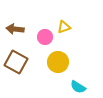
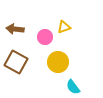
cyan semicircle: moved 5 px left; rotated 21 degrees clockwise
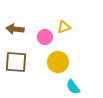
brown square: rotated 25 degrees counterclockwise
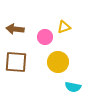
cyan semicircle: rotated 42 degrees counterclockwise
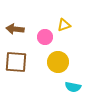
yellow triangle: moved 2 px up
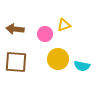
pink circle: moved 3 px up
yellow circle: moved 3 px up
cyan semicircle: moved 9 px right, 21 px up
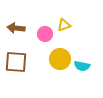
brown arrow: moved 1 px right, 1 px up
yellow circle: moved 2 px right
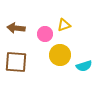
yellow circle: moved 4 px up
cyan semicircle: moved 2 px right; rotated 28 degrees counterclockwise
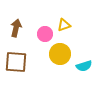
brown arrow: rotated 96 degrees clockwise
yellow circle: moved 1 px up
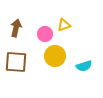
yellow circle: moved 5 px left, 2 px down
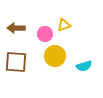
brown arrow: rotated 102 degrees counterclockwise
